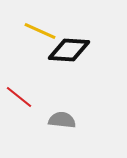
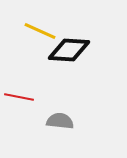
red line: rotated 28 degrees counterclockwise
gray semicircle: moved 2 px left, 1 px down
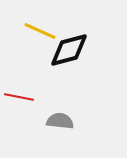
black diamond: rotated 18 degrees counterclockwise
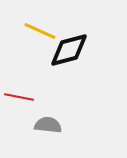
gray semicircle: moved 12 px left, 4 px down
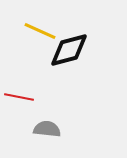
gray semicircle: moved 1 px left, 4 px down
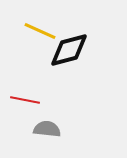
red line: moved 6 px right, 3 px down
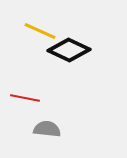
black diamond: rotated 39 degrees clockwise
red line: moved 2 px up
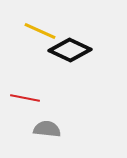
black diamond: moved 1 px right
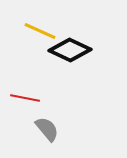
gray semicircle: rotated 44 degrees clockwise
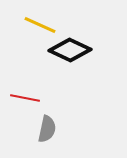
yellow line: moved 6 px up
gray semicircle: rotated 52 degrees clockwise
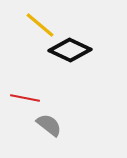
yellow line: rotated 16 degrees clockwise
gray semicircle: moved 2 px right, 4 px up; rotated 64 degrees counterclockwise
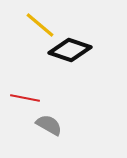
black diamond: rotated 6 degrees counterclockwise
gray semicircle: rotated 8 degrees counterclockwise
